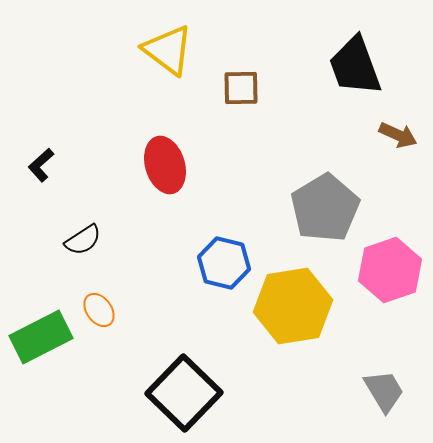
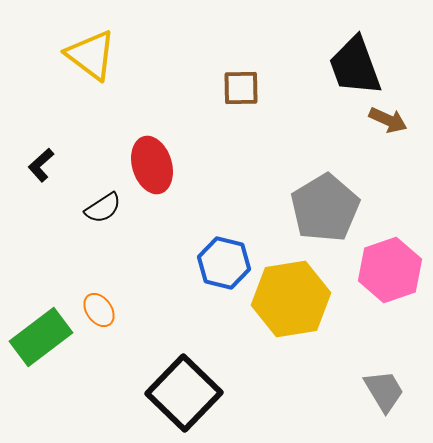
yellow triangle: moved 77 px left, 5 px down
brown arrow: moved 10 px left, 15 px up
red ellipse: moved 13 px left
black semicircle: moved 20 px right, 32 px up
yellow hexagon: moved 2 px left, 7 px up
green rectangle: rotated 10 degrees counterclockwise
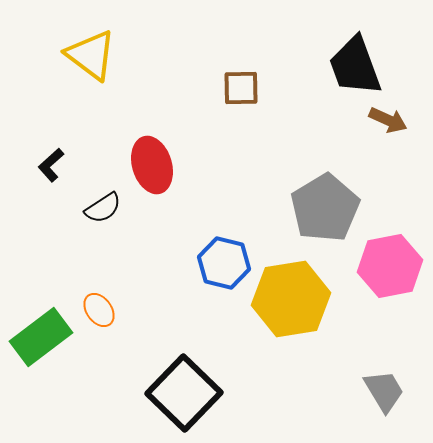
black L-shape: moved 10 px right
pink hexagon: moved 4 px up; rotated 8 degrees clockwise
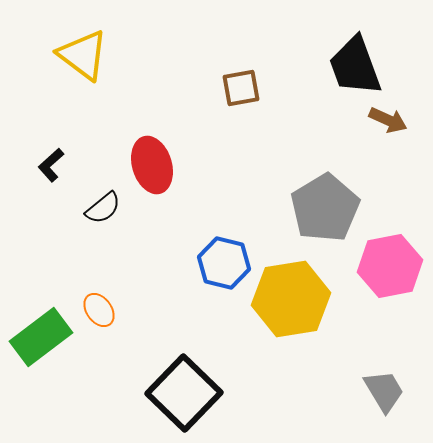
yellow triangle: moved 8 px left
brown square: rotated 9 degrees counterclockwise
black semicircle: rotated 6 degrees counterclockwise
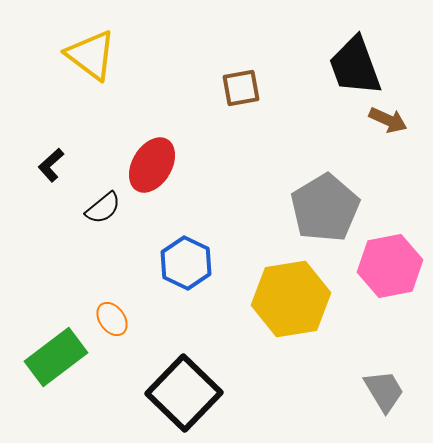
yellow triangle: moved 8 px right
red ellipse: rotated 48 degrees clockwise
blue hexagon: moved 38 px left; rotated 12 degrees clockwise
orange ellipse: moved 13 px right, 9 px down
green rectangle: moved 15 px right, 20 px down
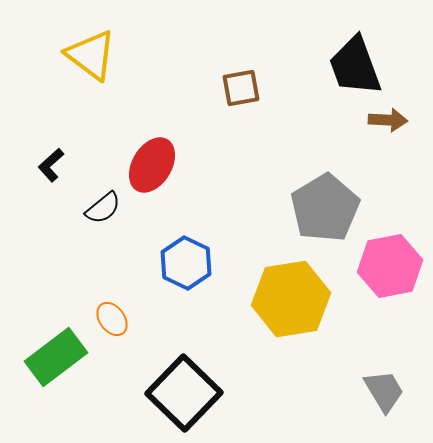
brown arrow: rotated 21 degrees counterclockwise
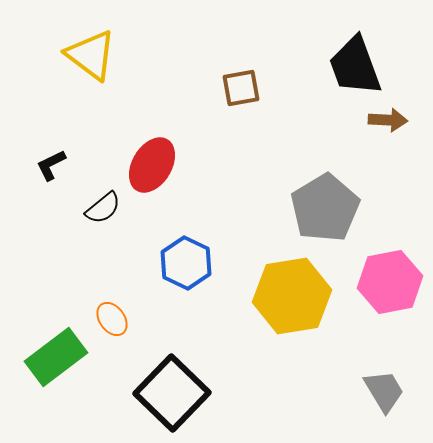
black L-shape: rotated 16 degrees clockwise
pink hexagon: moved 16 px down
yellow hexagon: moved 1 px right, 3 px up
black square: moved 12 px left
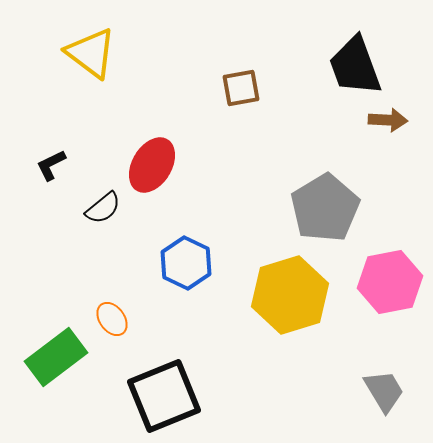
yellow triangle: moved 2 px up
yellow hexagon: moved 2 px left, 1 px up; rotated 8 degrees counterclockwise
black square: moved 8 px left, 3 px down; rotated 24 degrees clockwise
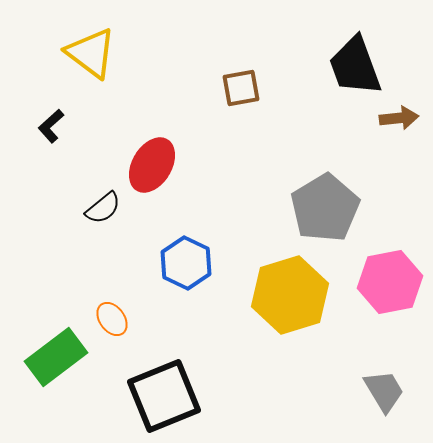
brown arrow: moved 11 px right, 2 px up; rotated 9 degrees counterclockwise
black L-shape: moved 39 px up; rotated 16 degrees counterclockwise
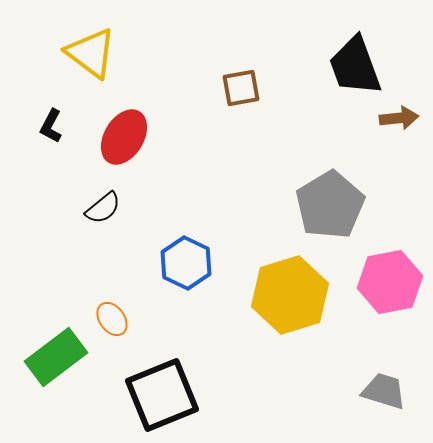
black L-shape: rotated 20 degrees counterclockwise
red ellipse: moved 28 px left, 28 px up
gray pentagon: moved 5 px right, 3 px up
gray trapezoid: rotated 42 degrees counterclockwise
black square: moved 2 px left, 1 px up
